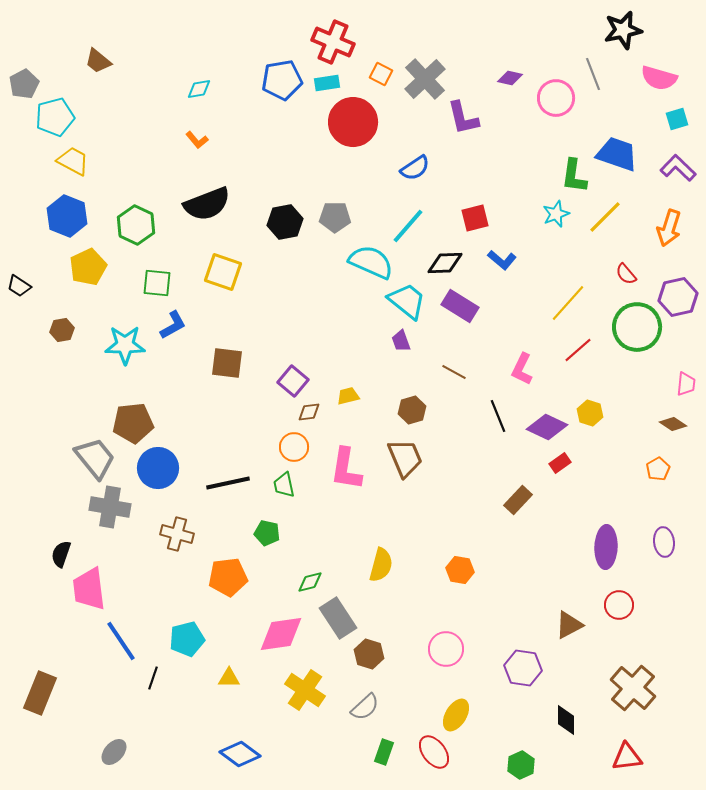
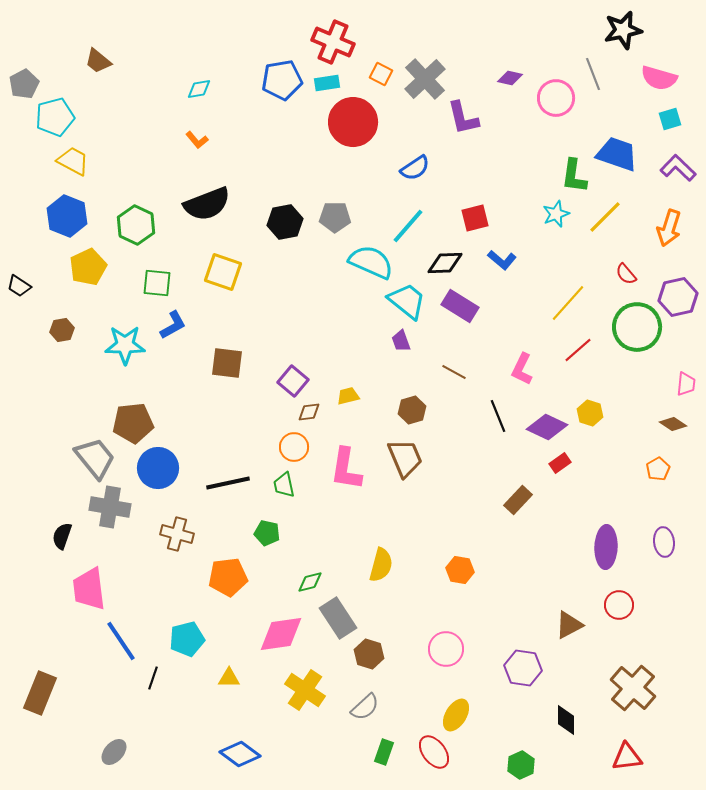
cyan square at (677, 119): moved 7 px left
black semicircle at (61, 554): moved 1 px right, 18 px up
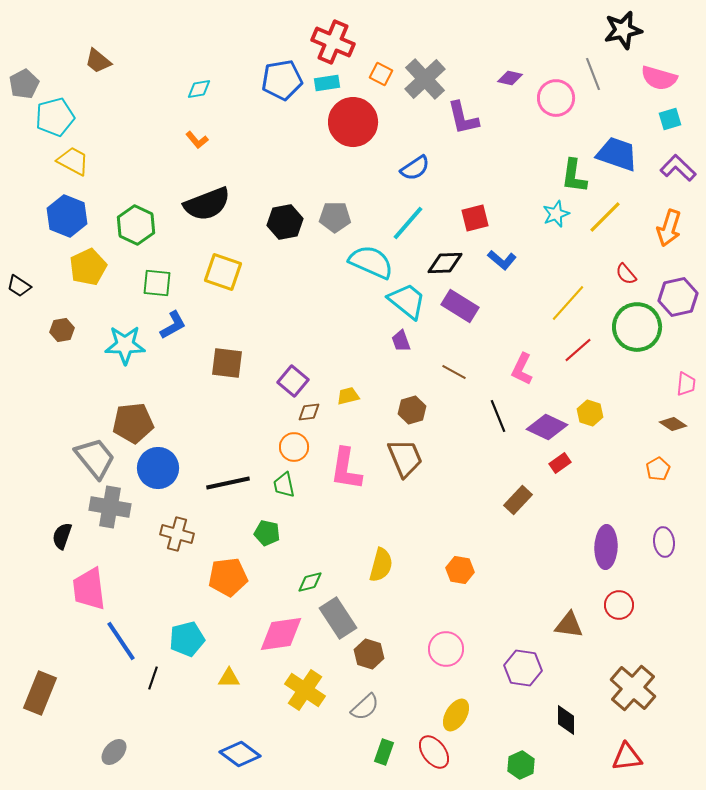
cyan line at (408, 226): moved 3 px up
brown triangle at (569, 625): rotated 36 degrees clockwise
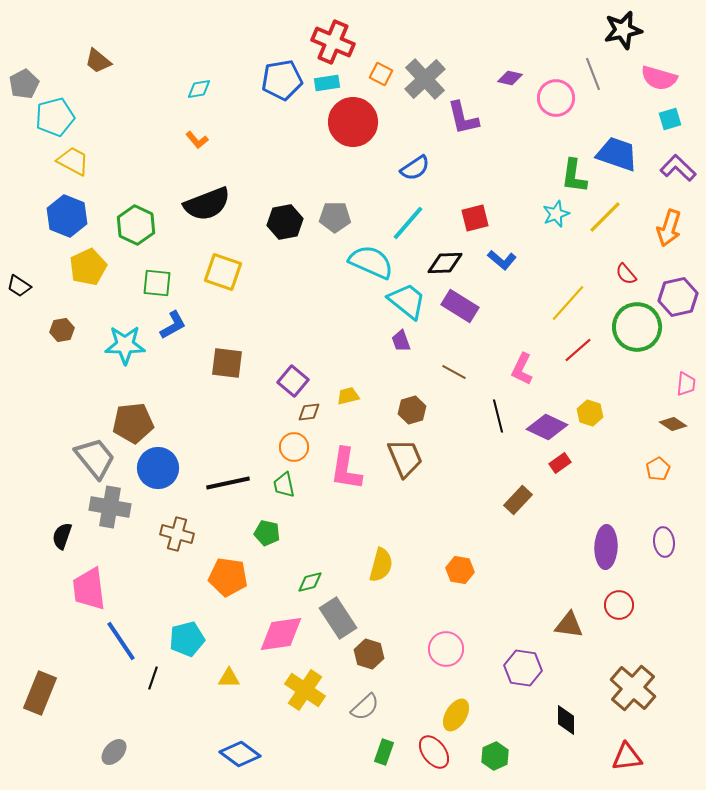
black line at (498, 416): rotated 8 degrees clockwise
orange pentagon at (228, 577): rotated 15 degrees clockwise
green hexagon at (521, 765): moved 26 px left, 9 px up
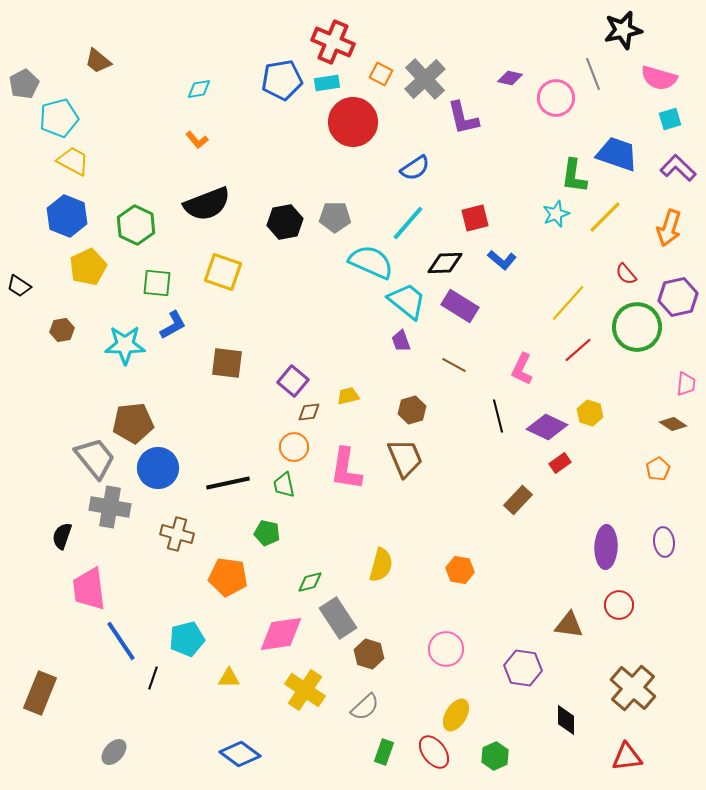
cyan pentagon at (55, 117): moved 4 px right, 1 px down
brown line at (454, 372): moved 7 px up
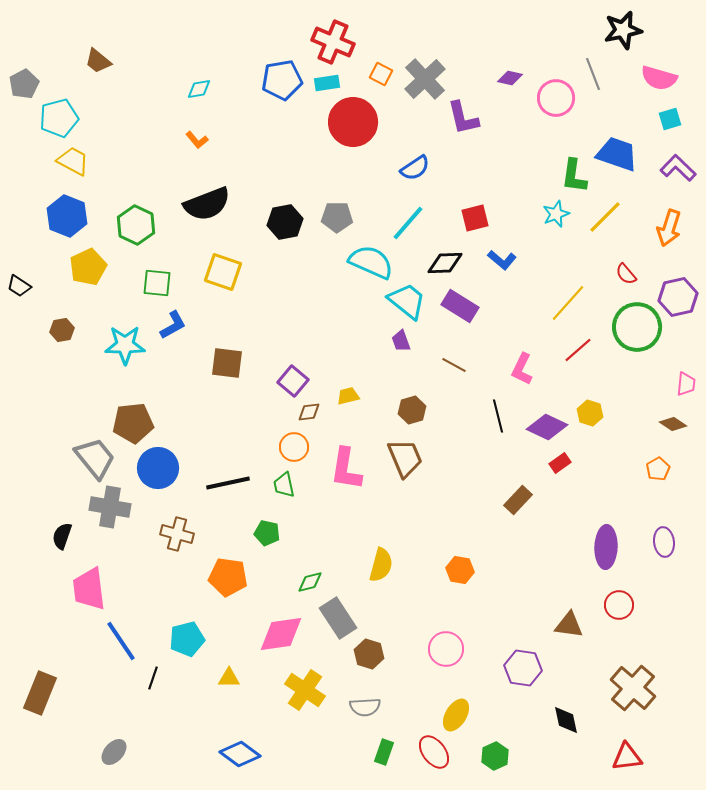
gray pentagon at (335, 217): moved 2 px right
gray semicircle at (365, 707): rotated 40 degrees clockwise
black diamond at (566, 720): rotated 12 degrees counterclockwise
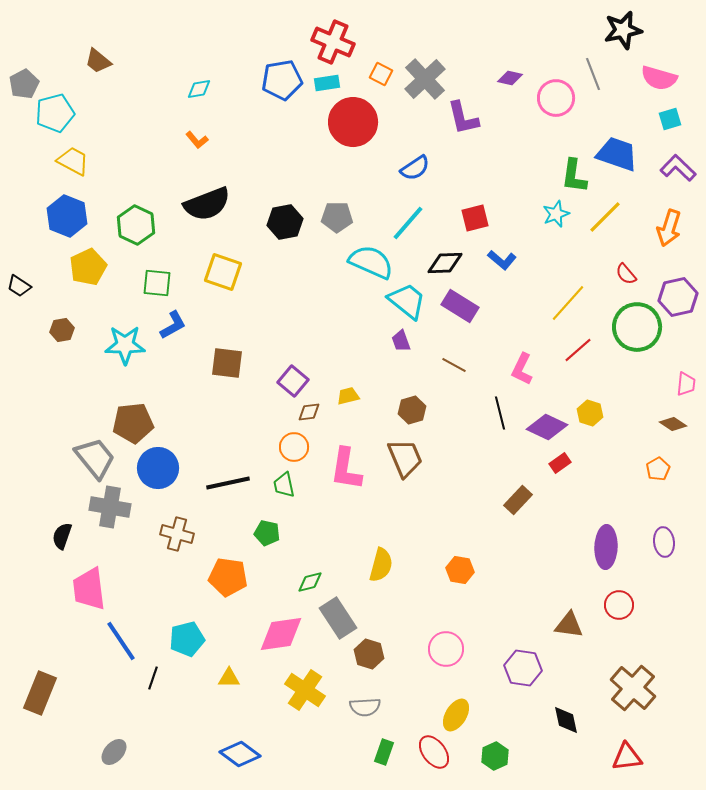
cyan pentagon at (59, 118): moved 4 px left, 5 px up
black line at (498, 416): moved 2 px right, 3 px up
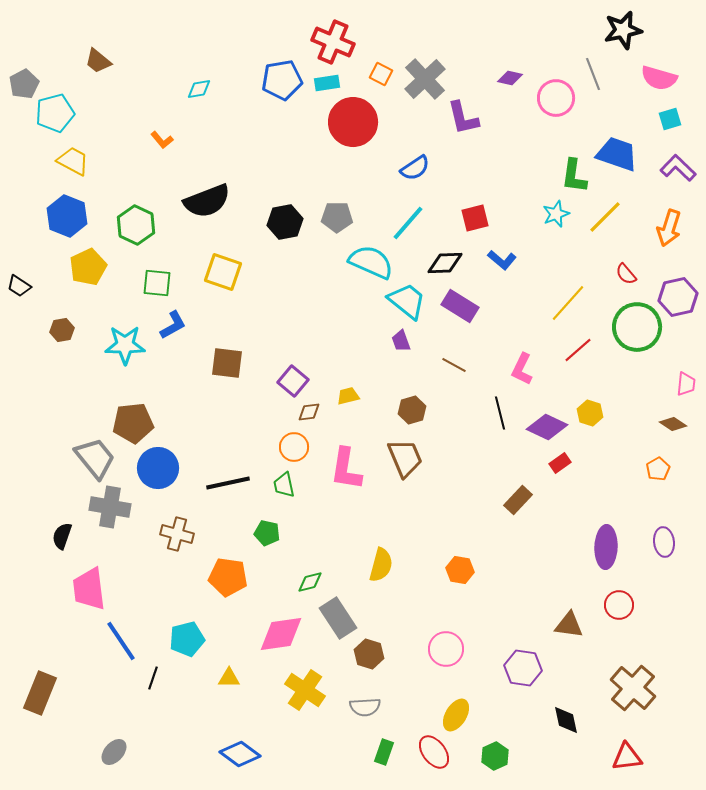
orange L-shape at (197, 140): moved 35 px left
black semicircle at (207, 204): moved 3 px up
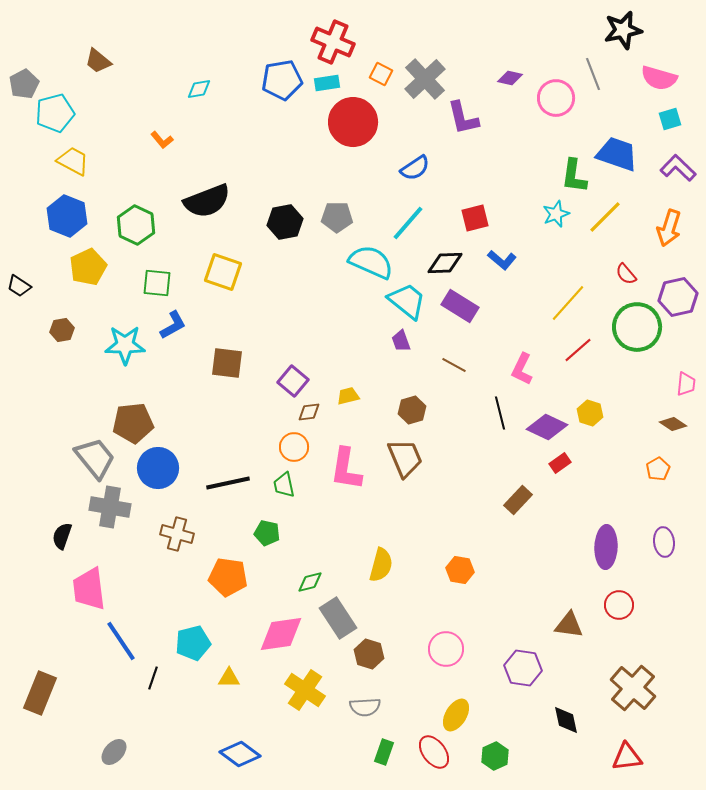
cyan pentagon at (187, 639): moved 6 px right, 4 px down
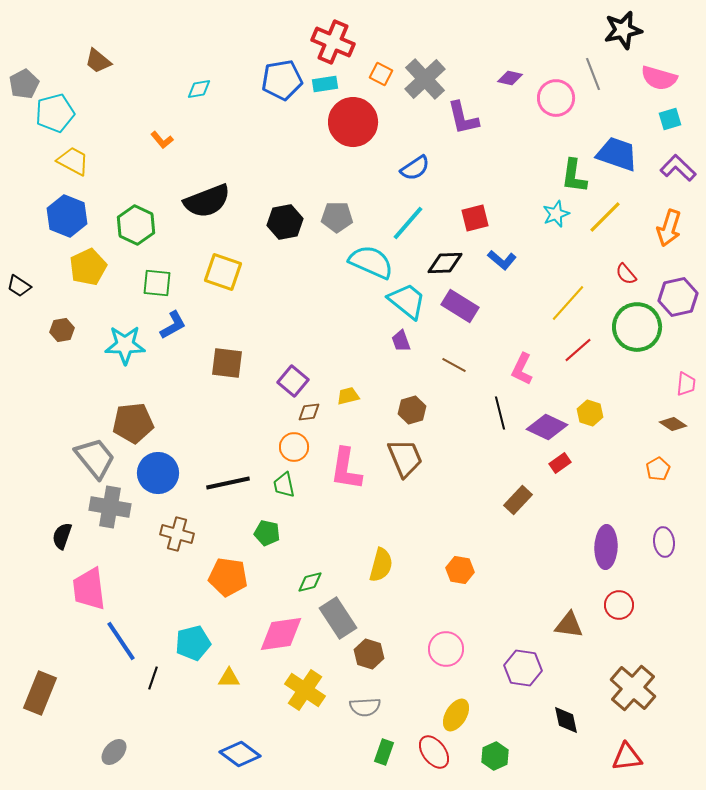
cyan rectangle at (327, 83): moved 2 px left, 1 px down
blue circle at (158, 468): moved 5 px down
